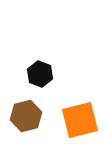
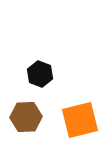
brown hexagon: moved 1 px down; rotated 12 degrees clockwise
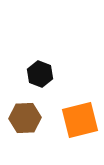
brown hexagon: moved 1 px left, 1 px down
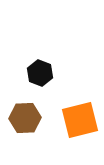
black hexagon: moved 1 px up
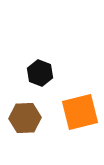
orange square: moved 8 px up
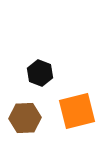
orange square: moved 3 px left, 1 px up
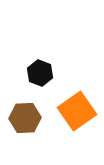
orange square: rotated 21 degrees counterclockwise
